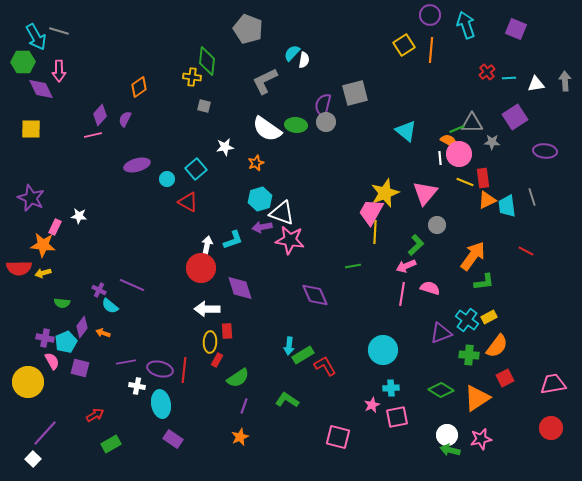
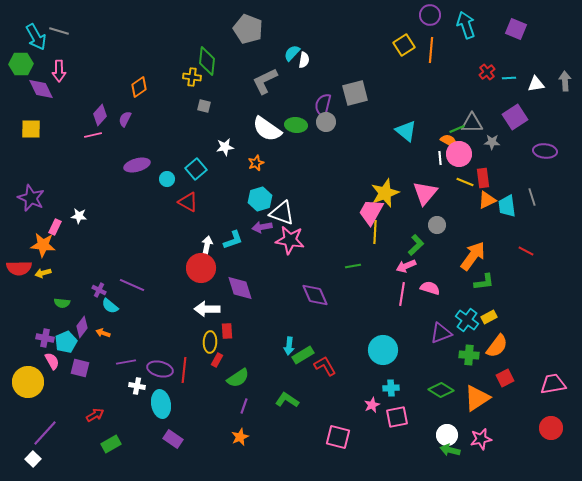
green hexagon at (23, 62): moved 2 px left, 2 px down
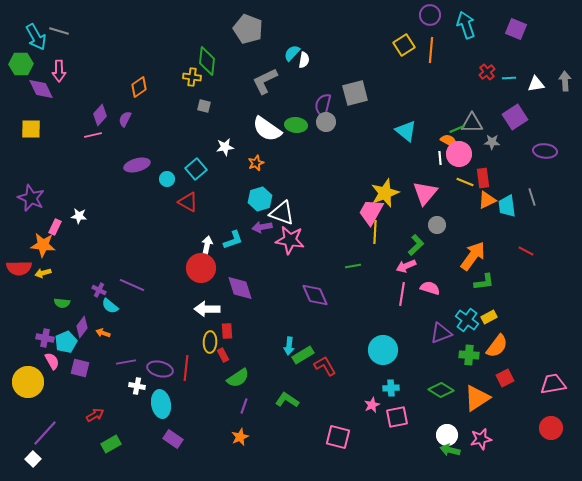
red rectangle at (217, 360): moved 6 px right, 5 px up; rotated 56 degrees counterclockwise
red line at (184, 370): moved 2 px right, 2 px up
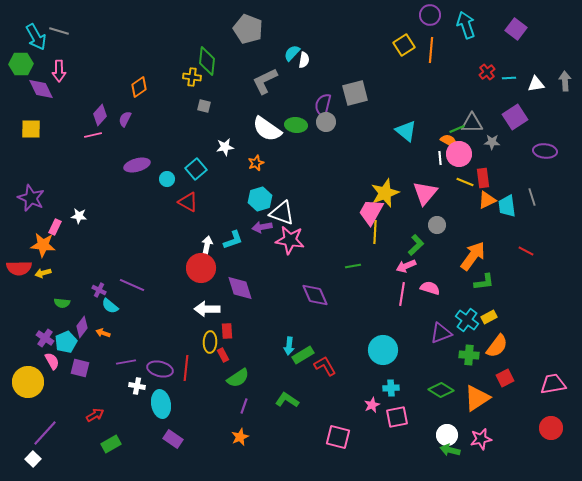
purple square at (516, 29): rotated 15 degrees clockwise
purple cross at (45, 338): rotated 24 degrees clockwise
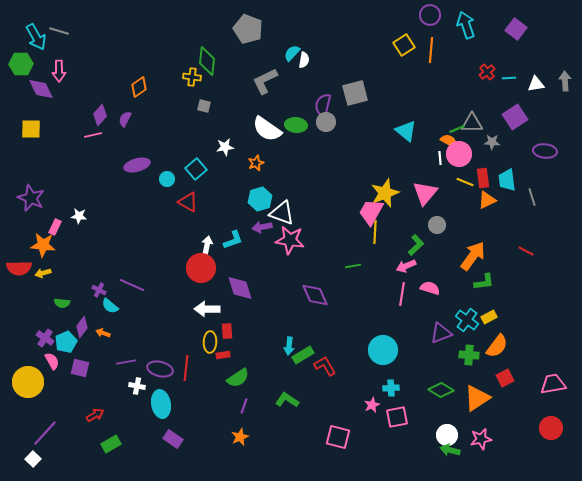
cyan trapezoid at (507, 206): moved 26 px up
red rectangle at (223, 355): rotated 72 degrees counterclockwise
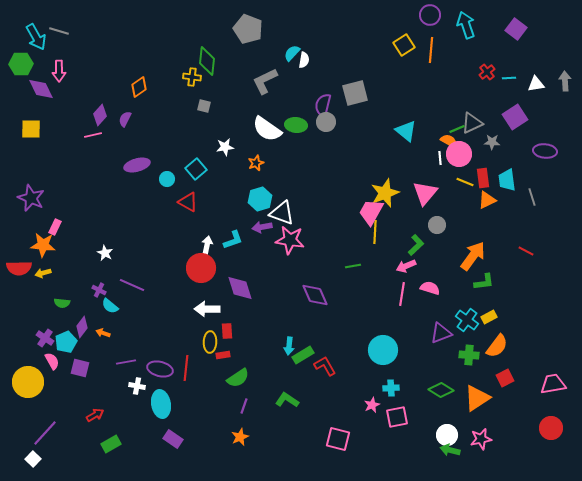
gray triangle at (472, 123): rotated 25 degrees counterclockwise
white star at (79, 216): moved 26 px right, 37 px down; rotated 21 degrees clockwise
pink square at (338, 437): moved 2 px down
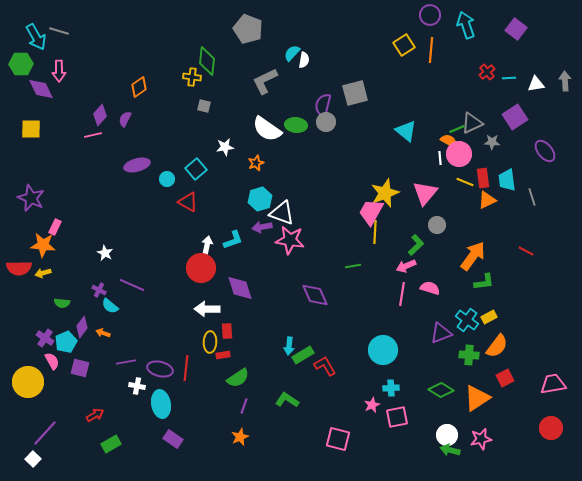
purple ellipse at (545, 151): rotated 45 degrees clockwise
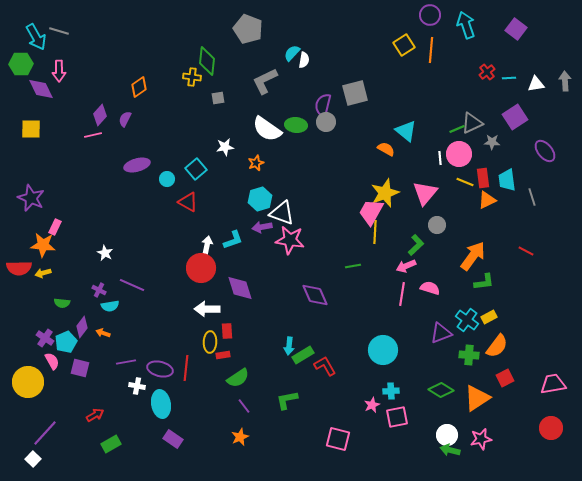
gray square at (204, 106): moved 14 px right, 8 px up; rotated 24 degrees counterclockwise
orange semicircle at (449, 141): moved 63 px left, 8 px down
cyan semicircle at (110, 306): rotated 48 degrees counterclockwise
cyan cross at (391, 388): moved 3 px down
green L-shape at (287, 400): rotated 45 degrees counterclockwise
purple line at (244, 406): rotated 56 degrees counterclockwise
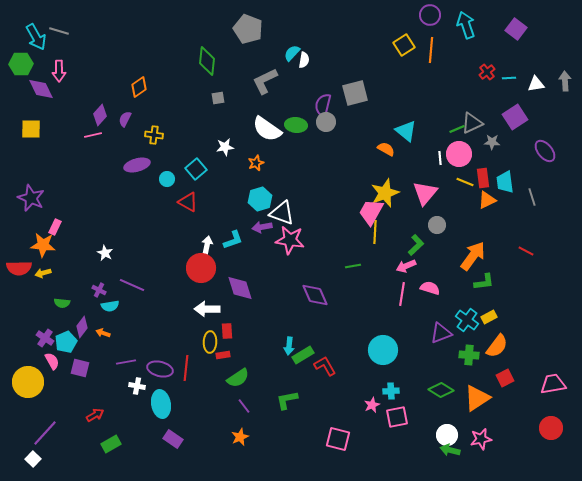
yellow cross at (192, 77): moved 38 px left, 58 px down
cyan trapezoid at (507, 180): moved 2 px left, 2 px down
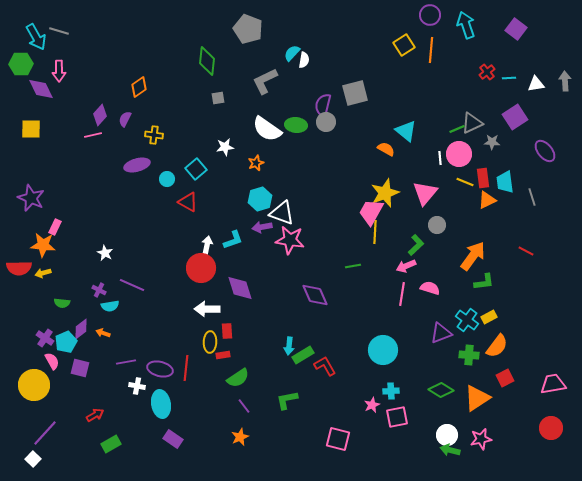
purple diamond at (82, 327): moved 1 px left, 2 px down; rotated 15 degrees clockwise
yellow circle at (28, 382): moved 6 px right, 3 px down
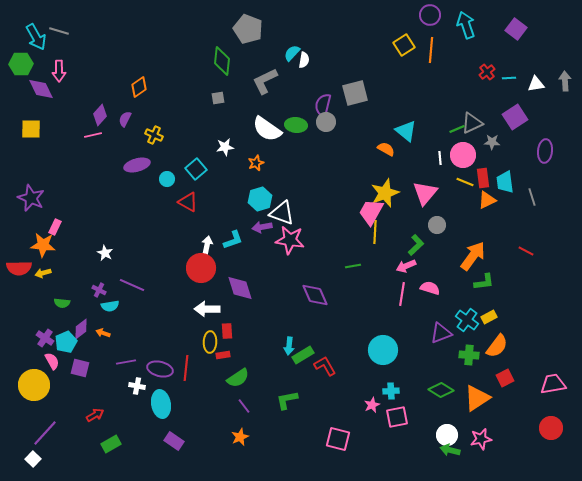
green diamond at (207, 61): moved 15 px right
yellow cross at (154, 135): rotated 18 degrees clockwise
purple ellipse at (545, 151): rotated 45 degrees clockwise
pink circle at (459, 154): moved 4 px right, 1 px down
purple rectangle at (173, 439): moved 1 px right, 2 px down
